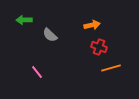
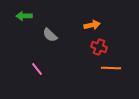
green arrow: moved 4 px up
orange line: rotated 18 degrees clockwise
pink line: moved 3 px up
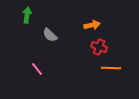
green arrow: moved 3 px right, 1 px up; rotated 98 degrees clockwise
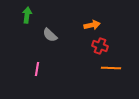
red cross: moved 1 px right, 1 px up
pink line: rotated 48 degrees clockwise
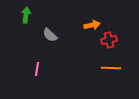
green arrow: moved 1 px left
red cross: moved 9 px right, 6 px up; rotated 35 degrees counterclockwise
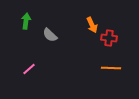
green arrow: moved 6 px down
orange arrow: rotated 77 degrees clockwise
red cross: moved 2 px up; rotated 21 degrees clockwise
pink line: moved 8 px left; rotated 40 degrees clockwise
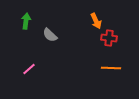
orange arrow: moved 4 px right, 4 px up
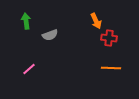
green arrow: rotated 14 degrees counterclockwise
gray semicircle: rotated 63 degrees counterclockwise
